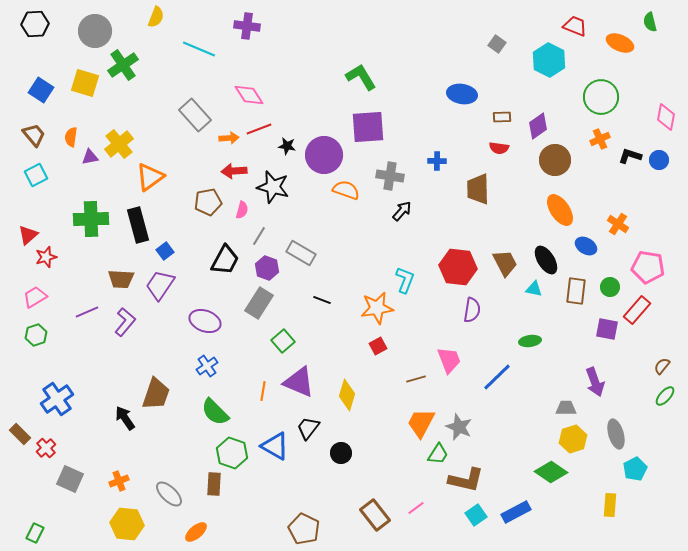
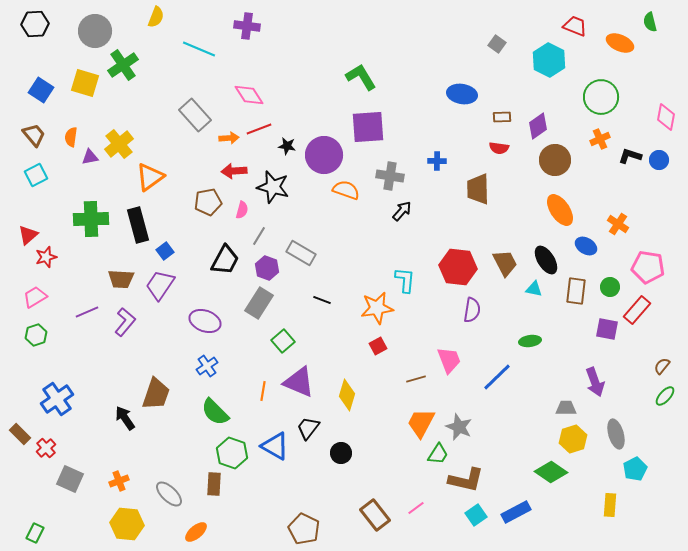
cyan L-shape at (405, 280): rotated 16 degrees counterclockwise
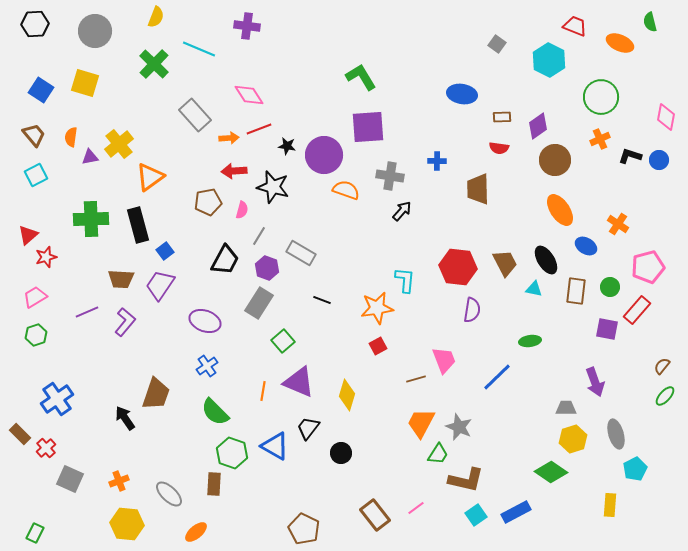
green cross at (123, 65): moved 31 px right, 1 px up; rotated 12 degrees counterclockwise
pink pentagon at (648, 267): rotated 24 degrees counterclockwise
pink trapezoid at (449, 360): moved 5 px left
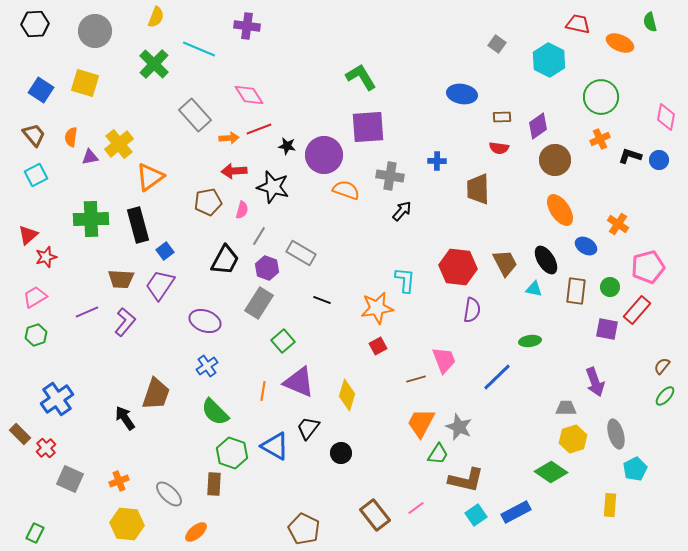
red trapezoid at (575, 26): moved 3 px right, 2 px up; rotated 10 degrees counterclockwise
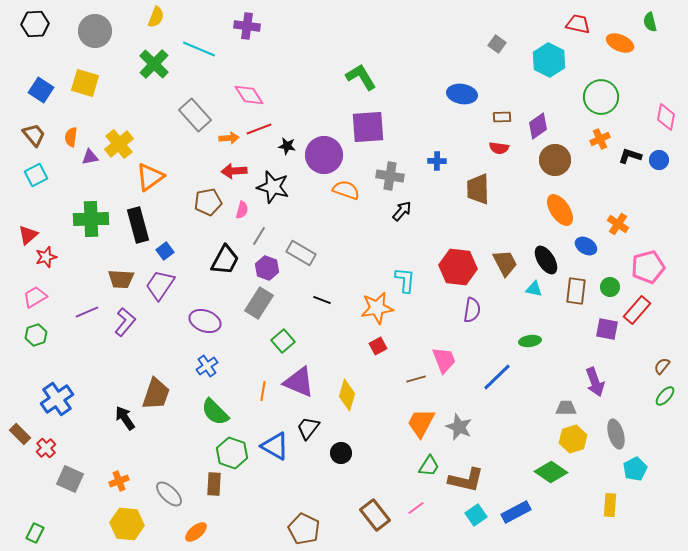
green trapezoid at (438, 454): moved 9 px left, 12 px down
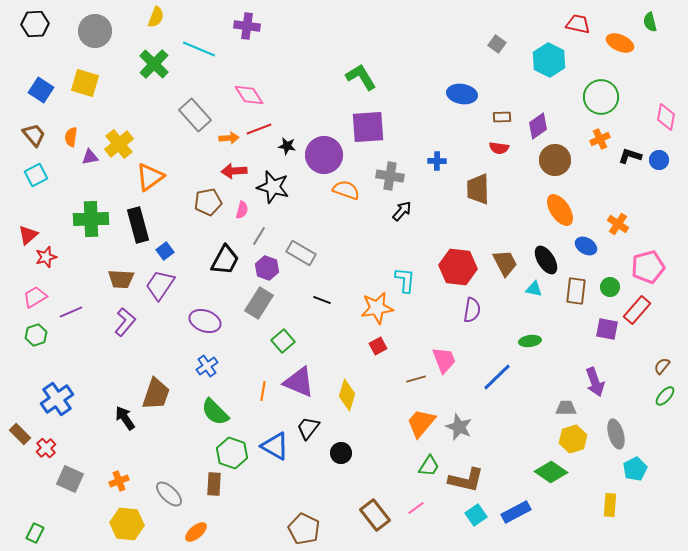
purple line at (87, 312): moved 16 px left
orange trapezoid at (421, 423): rotated 12 degrees clockwise
